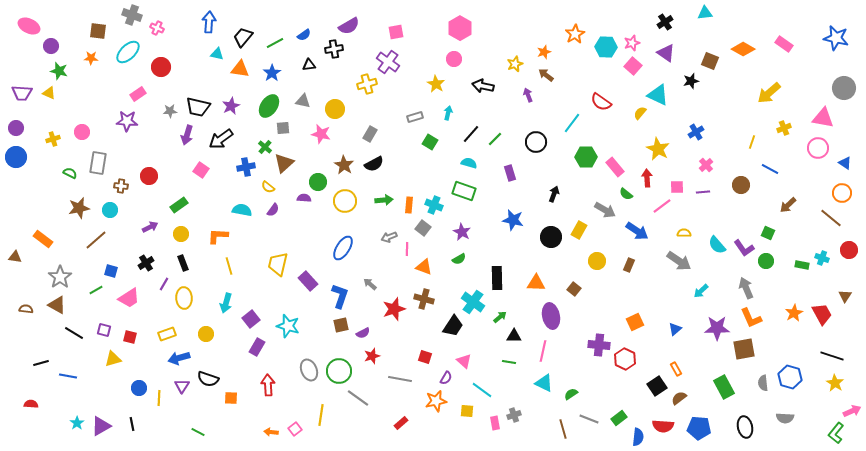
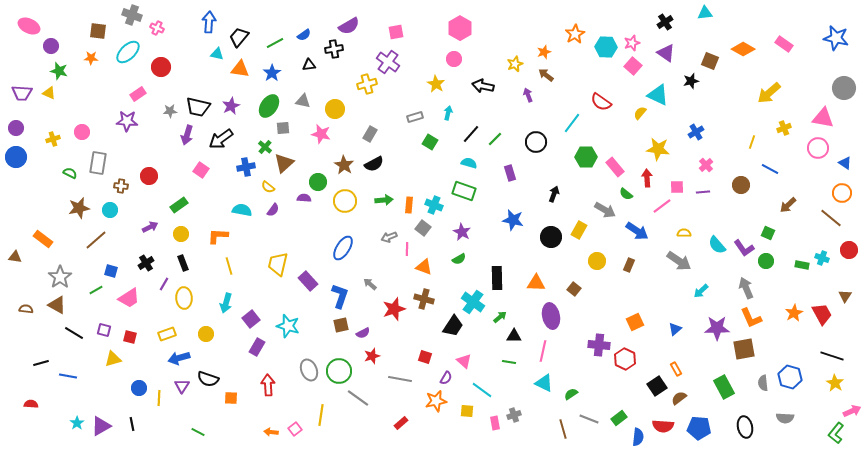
black trapezoid at (243, 37): moved 4 px left
yellow star at (658, 149): rotated 20 degrees counterclockwise
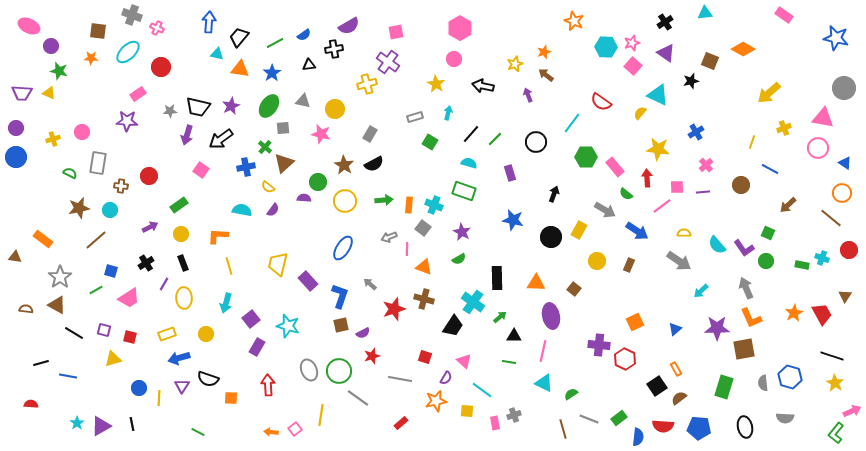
orange star at (575, 34): moved 1 px left, 13 px up; rotated 18 degrees counterclockwise
pink rectangle at (784, 44): moved 29 px up
green rectangle at (724, 387): rotated 45 degrees clockwise
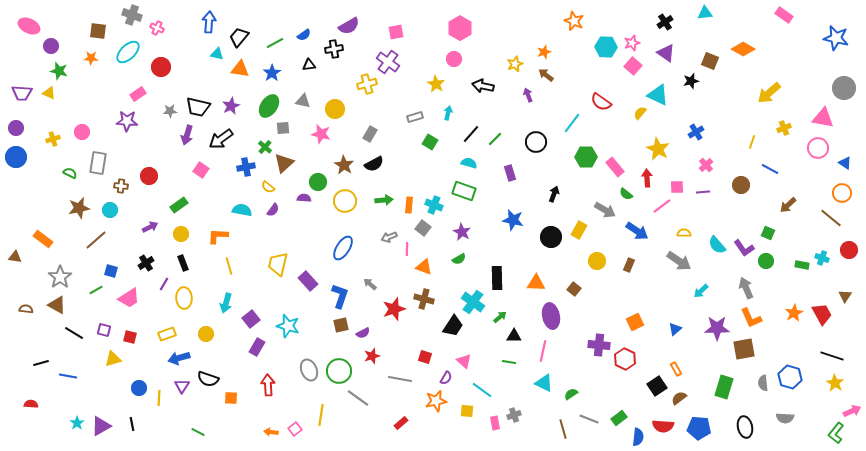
yellow star at (658, 149): rotated 20 degrees clockwise
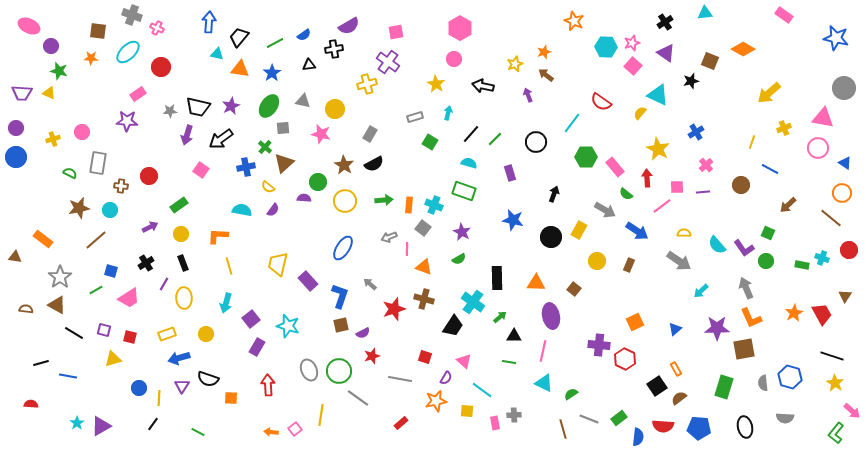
pink arrow at (852, 411): rotated 66 degrees clockwise
gray cross at (514, 415): rotated 16 degrees clockwise
black line at (132, 424): moved 21 px right; rotated 48 degrees clockwise
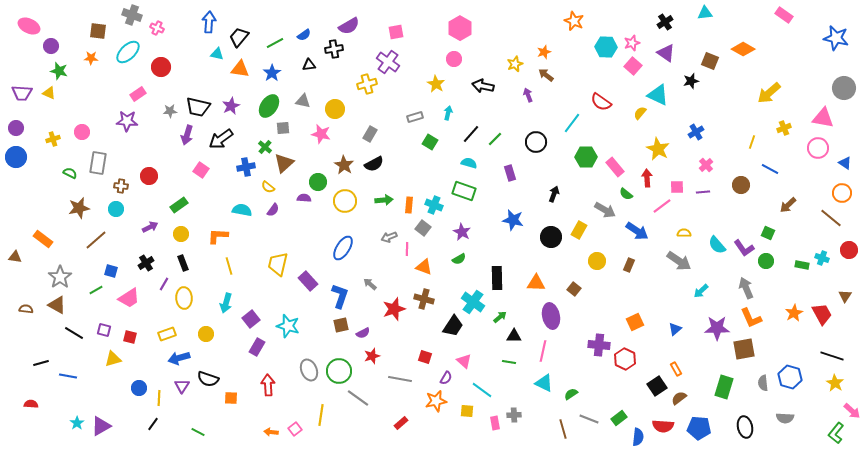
cyan circle at (110, 210): moved 6 px right, 1 px up
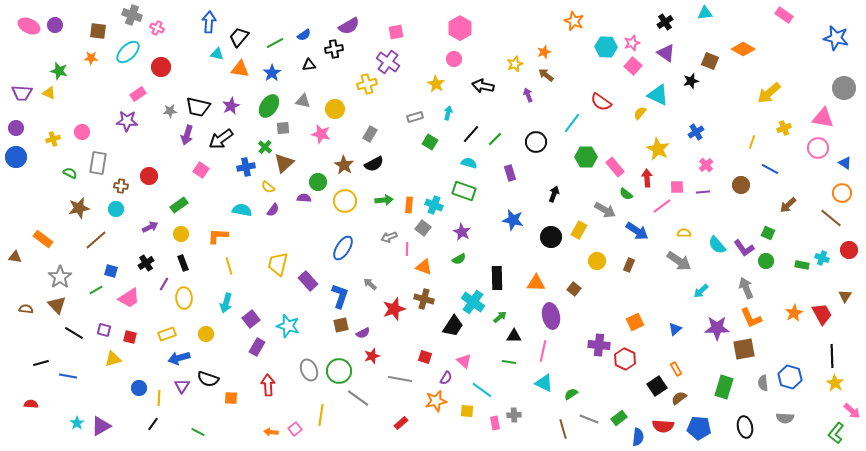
purple circle at (51, 46): moved 4 px right, 21 px up
brown triangle at (57, 305): rotated 18 degrees clockwise
black line at (832, 356): rotated 70 degrees clockwise
